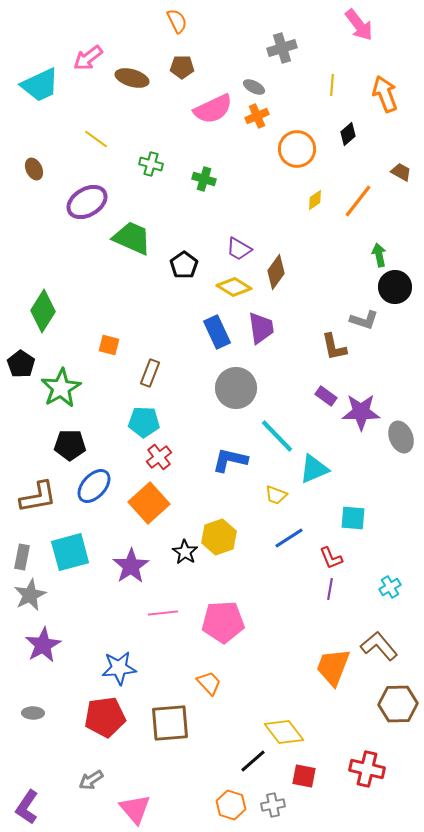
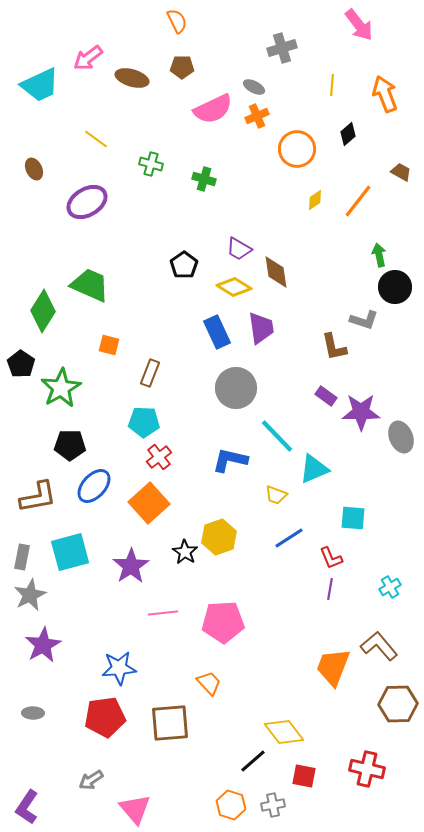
green trapezoid at (132, 238): moved 42 px left, 47 px down
brown diamond at (276, 272): rotated 44 degrees counterclockwise
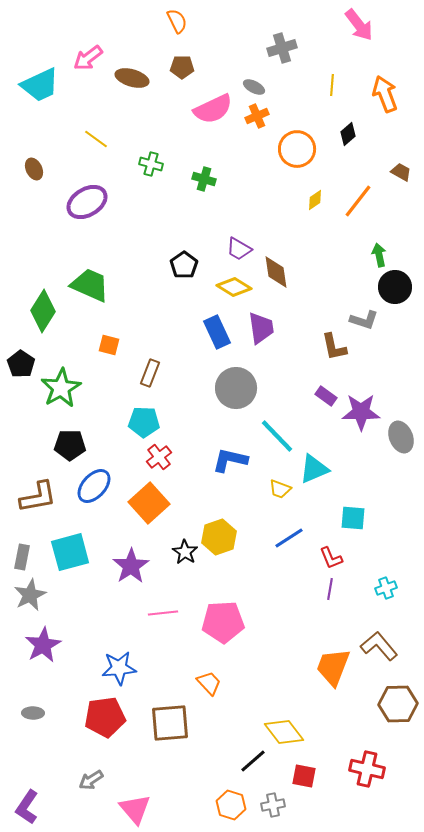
yellow trapezoid at (276, 495): moved 4 px right, 6 px up
cyan cross at (390, 587): moved 4 px left, 1 px down; rotated 10 degrees clockwise
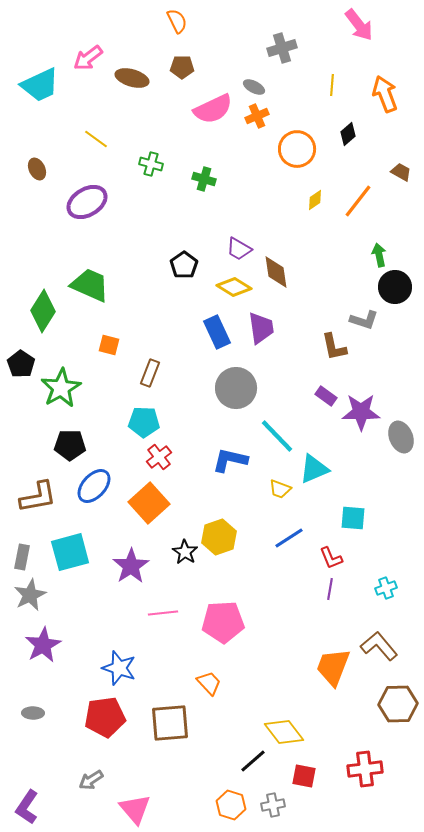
brown ellipse at (34, 169): moved 3 px right
blue star at (119, 668): rotated 24 degrees clockwise
red cross at (367, 769): moved 2 px left; rotated 20 degrees counterclockwise
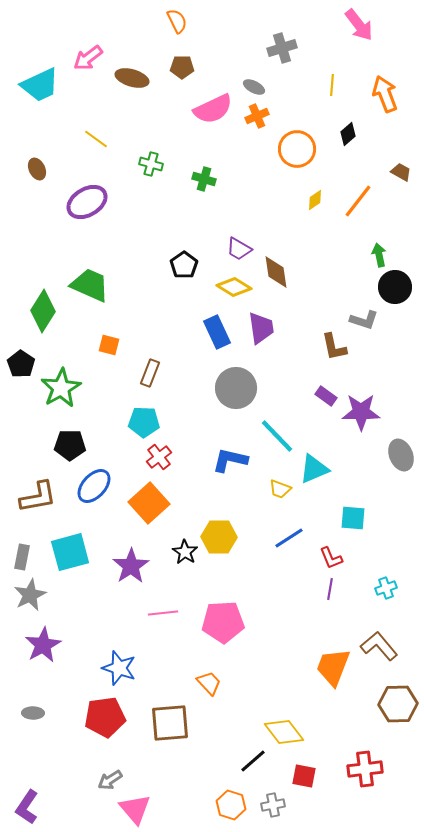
gray ellipse at (401, 437): moved 18 px down
yellow hexagon at (219, 537): rotated 20 degrees clockwise
gray arrow at (91, 780): moved 19 px right
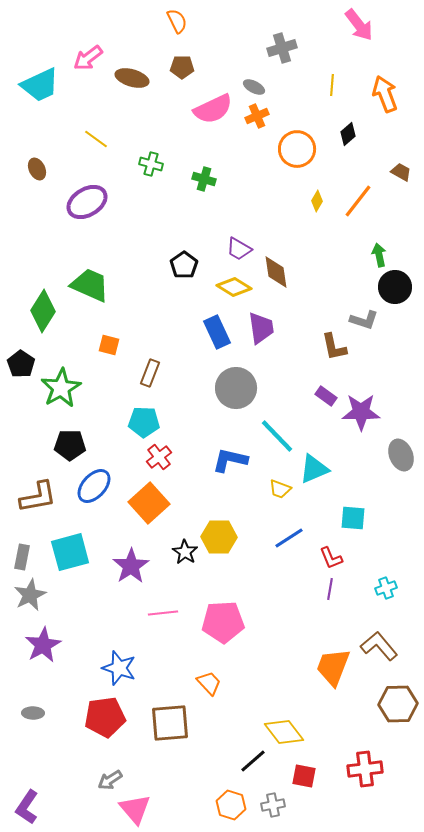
yellow diamond at (315, 200): moved 2 px right, 1 px down; rotated 25 degrees counterclockwise
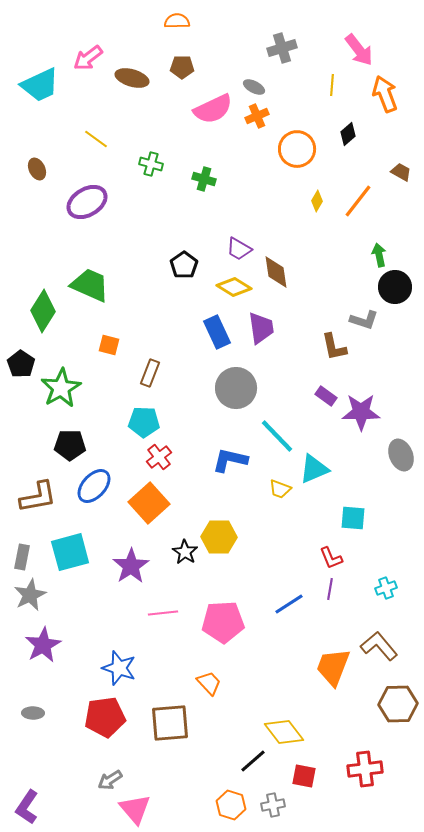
orange semicircle at (177, 21): rotated 65 degrees counterclockwise
pink arrow at (359, 25): moved 25 px down
blue line at (289, 538): moved 66 px down
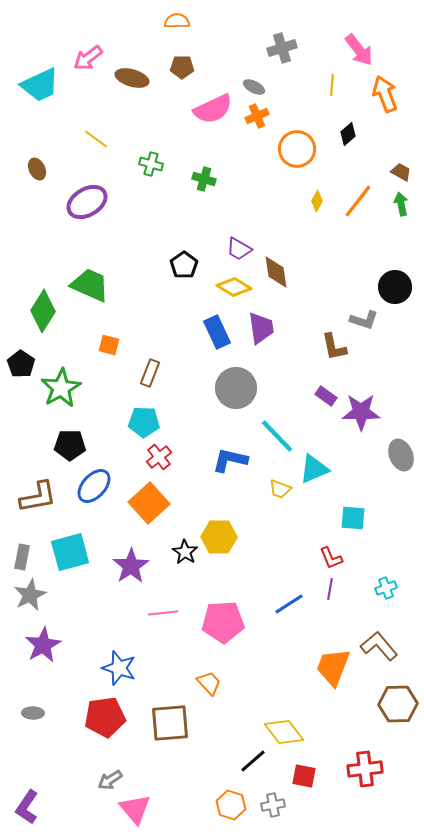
green arrow at (379, 255): moved 22 px right, 51 px up
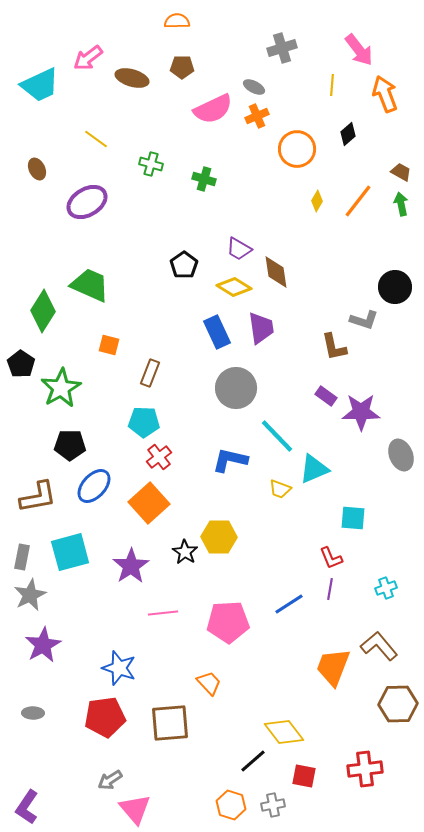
pink pentagon at (223, 622): moved 5 px right
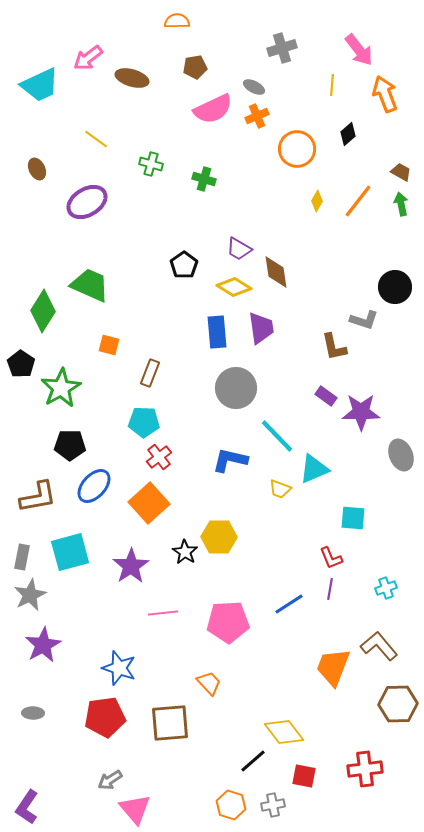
brown pentagon at (182, 67): moved 13 px right; rotated 10 degrees counterclockwise
blue rectangle at (217, 332): rotated 20 degrees clockwise
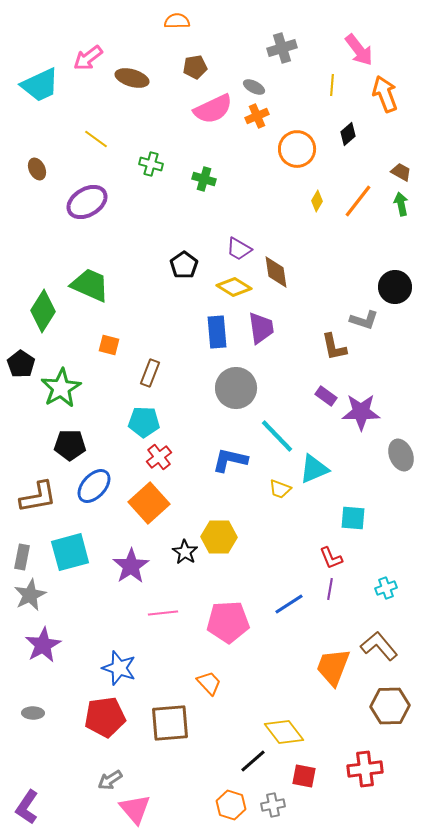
brown hexagon at (398, 704): moved 8 px left, 2 px down
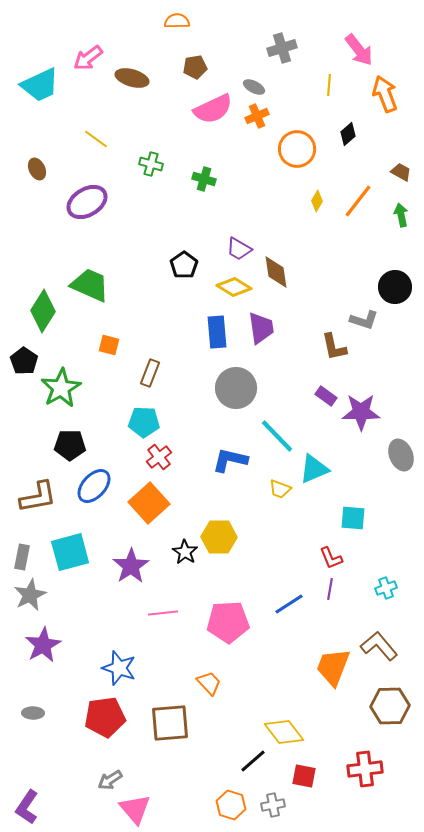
yellow line at (332, 85): moved 3 px left
green arrow at (401, 204): moved 11 px down
black pentagon at (21, 364): moved 3 px right, 3 px up
